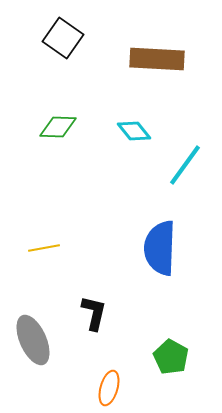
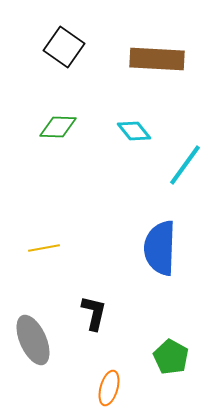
black square: moved 1 px right, 9 px down
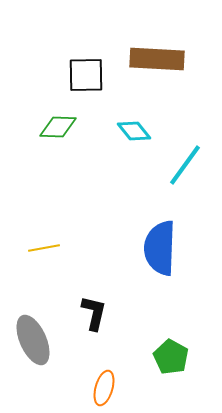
black square: moved 22 px right, 28 px down; rotated 36 degrees counterclockwise
orange ellipse: moved 5 px left
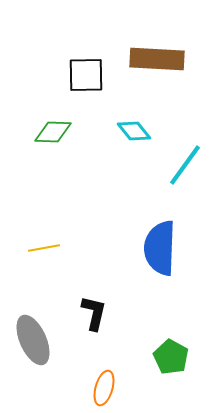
green diamond: moved 5 px left, 5 px down
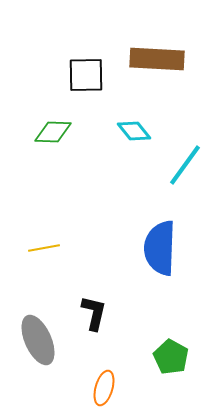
gray ellipse: moved 5 px right
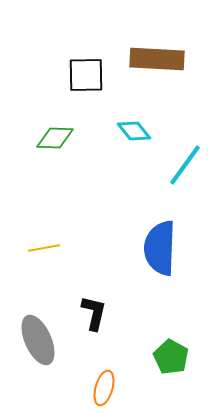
green diamond: moved 2 px right, 6 px down
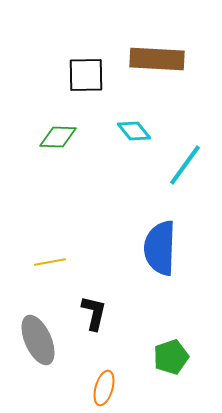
green diamond: moved 3 px right, 1 px up
yellow line: moved 6 px right, 14 px down
green pentagon: rotated 24 degrees clockwise
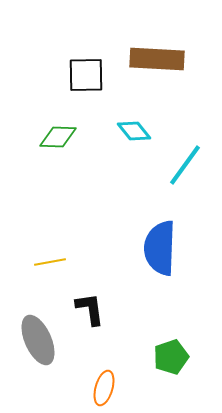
black L-shape: moved 4 px left, 4 px up; rotated 21 degrees counterclockwise
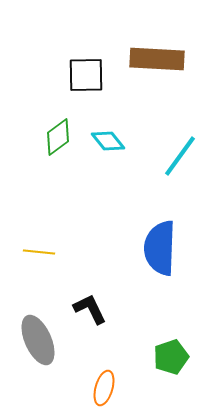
cyan diamond: moved 26 px left, 10 px down
green diamond: rotated 39 degrees counterclockwise
cyan line: moved 5 px left, 9 px up
yellow line: moved 11 px left, 10 px up; rotated 16 degrees clockwise
black L-shape: rotated 18 degrees counterclockwise
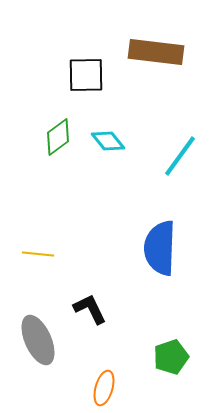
brown rectangle: moved 1 px left, 7 px up; rotated 4 degrees clockwise
yellow line: moved 1 px left, 2 px down
